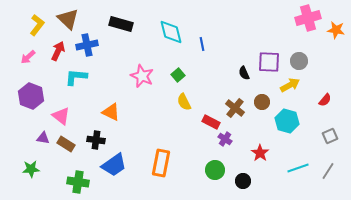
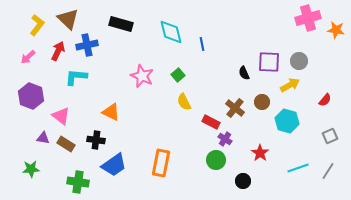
green circle: moved 1 px right, 10 px up
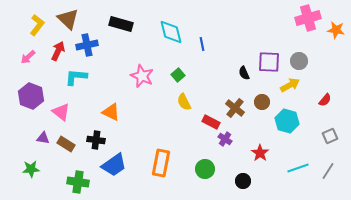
pink triangle: moved 4 px up
green circle: moved 11 px left, 9 px down
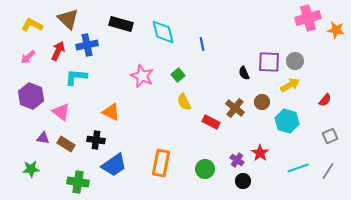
yellow L-shape: moved 5 px left; rotated 100 degrees counterclockwise
cyan diamond: moved 8 px left
gray circle: moved 4 px left
purple cross: moved 12 px right, 21 px down
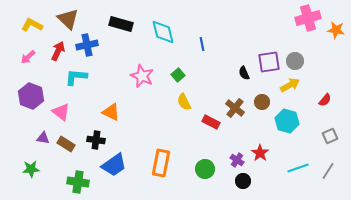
purple square: rotated 10 degrees counterclockwise
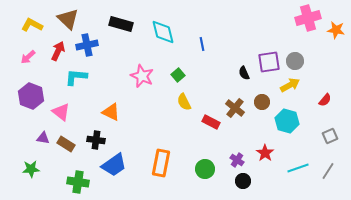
red star: moved 5 px right
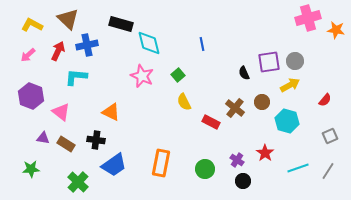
cyan diamond: moved 14 px left, 11 px down
pink arrow: moved 2 px up
green cross: rotated 35 degrees clockwise
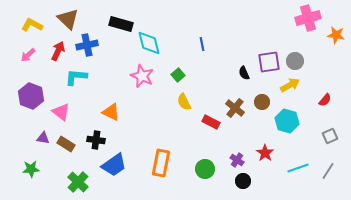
orange star: moved 5 px down
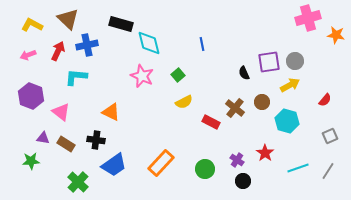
pink arrow: rotated 21 degrees clockwise
yellow semicircle: rotated 90 degrees counterclockwise
orange rectangle: rotated 32 degrees clockwise
green star: moved 8 px up
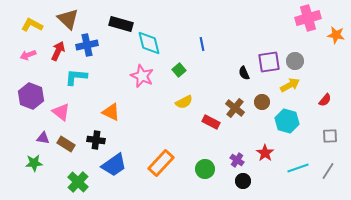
green square: moved 1 px right, 5 px up
gray square: rotated 21 degrees clockwise
green star: moved 3 px right, 2 px down
